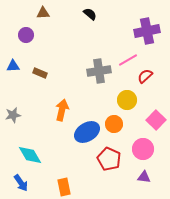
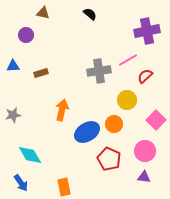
brown triangle: rotated 16 degrees clockwise
brown rectangle: moved 1 px right; rotated 40 degrees counterclockwise
pink circle: moved 2 px right, 2 px down
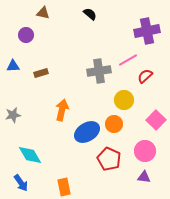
yellow circle: moved 3 px left
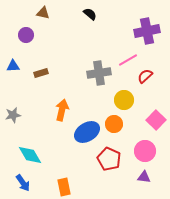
gray cross: moved 2 px down
blue arrow: moved 2 px right
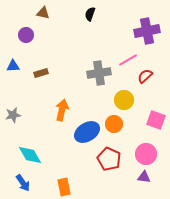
black semicircle: rotated 112 degrees counterclockwise
pink square: rotated 24 degrees counterclockwise
pink circle: moved 1 px right, 3 px down
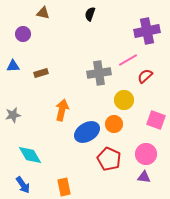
purple circle: moved 3 px left, 1 px up
blue arrow: moved 2 px down
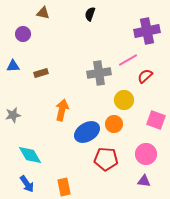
red pentagon: moved 3 px left; rotated 20 degrees counterclockwise
purple triangle: moved 4 px down
blue arrow: moved 4 px right, 1 px up
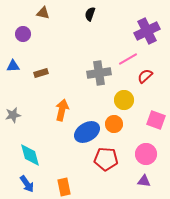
purple cross: rotated 15 degrees counterclockwise
pink line: moved 1 px up
cyan diamond: rotated 15 degrees clockwise
